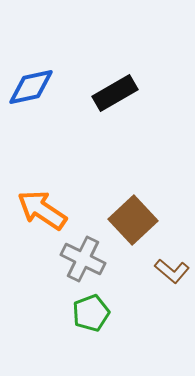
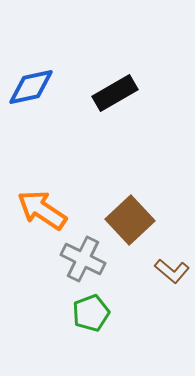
brown square: moved 3 px left
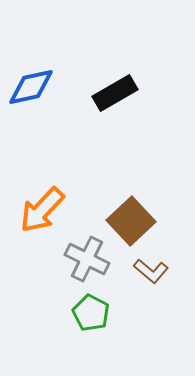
orange arrow: rotated 81 degrees counterclockwise
brown square: moved 1 px right, 1 px down
gray cross: moved 4 px right
brown L-shape: moved 21 px left
green pentagon: rotated 24 degrees counterclockwise
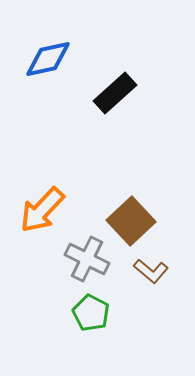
blue diamond: moved 17 px right, 28 px up
black rectangle: rotated 12 degrees counterclockwise
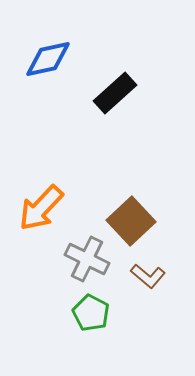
orange arrow: moved 1 px left, 2 px up
brown L-shape: moved 3 px left, 5 px down
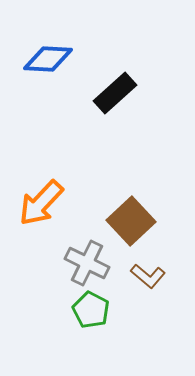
blue diamond: rotated 15 degrees clockwise
orange arrow: moved 5 px up
gray cross: moved 4 px down
green pentagon: moved 3 px up
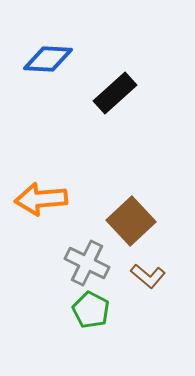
orange arrow: moved 4 px up; rotated 42 degrees clockwise
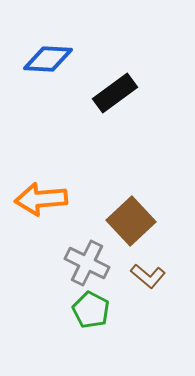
black rectangle: rotated 6 degrees clockwise
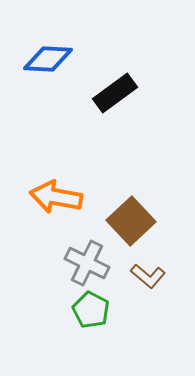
orange arrow: moved 15 px right, 2 px up; rotated 15 degrees clockwise
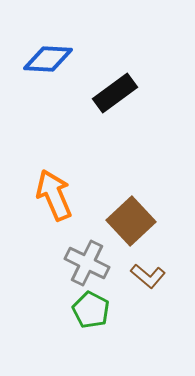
orange arrow: moved 2 px left, 2 px up; rotated 57 degrees clockwise
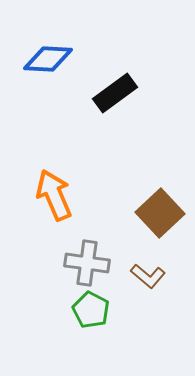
brown square: moved 29 px right, 8 px up
gray cross: rotated 18 degrees counterclockwise
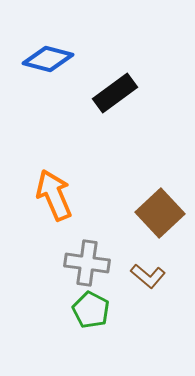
blue diamond: rotated 12 degrees clockwise
